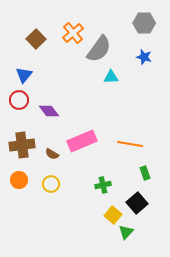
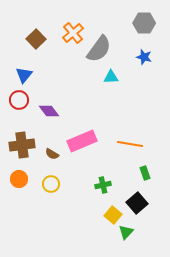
orange circle: moved 1 px up
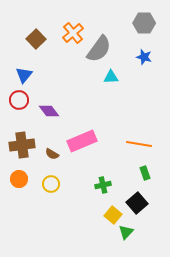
orange line: moved 9 px right
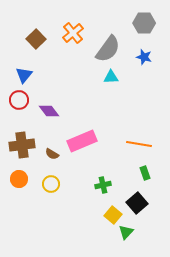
gray semicircle: moved 9 px right
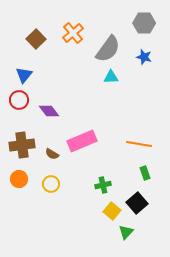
yellow square: moved 1 px left, 4 px up
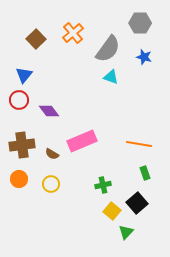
gray hexagon: moved 4 px left
cyan triangle: rotated 21 degrees clockwise
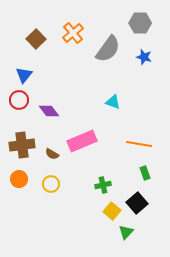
cyan triangle: moved 2 px right, 25 px down
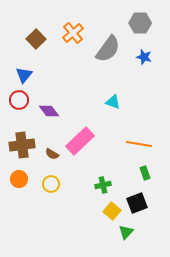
pink rectangle: moved 2 px left; rotated 20 degrees counterclockwise
black square: rotated 20 degrees clockwise
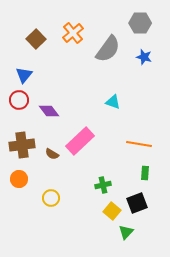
green rectangle: rotated 24 degrees clockwise
yellow circle: moved 14 px down
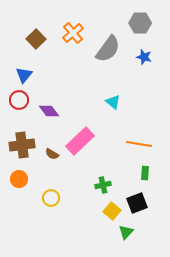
cyan triangle: rotated 21 degrees clockwise
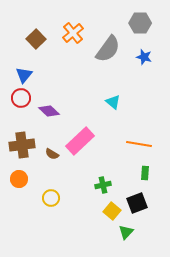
red circle: moved 2 px right, 2 px up
purple diamond: rotated 10 degrees counterclockwise
